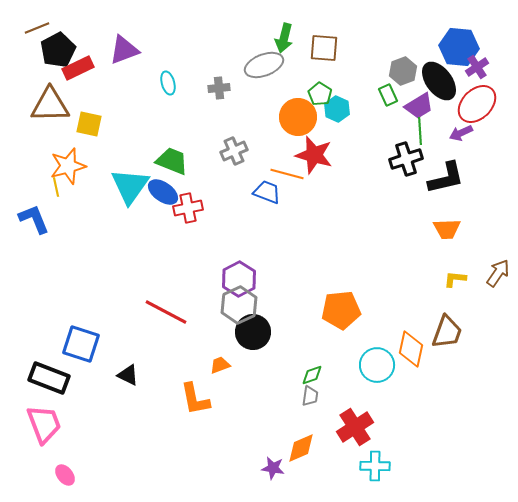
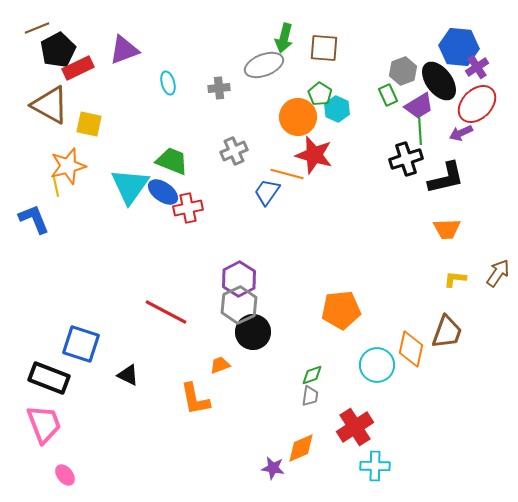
brown triangle at (50, 105): rotated 30 degrees clockwise
blue trapezoid at (267, 192): rotated 76 degrees counterclockwise
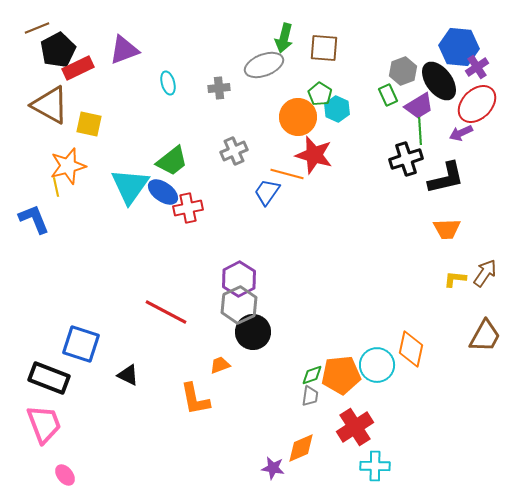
green trapezoid at (172, 161): rotated 120 degrees clockwise
brown arrow at (498, 273): moved 13 px left
orange pentagon at (341, 310): moved 65 px down
brown trapezoid at (447, 332): moved 38 px right, 4 px down; rotated 9 degrees clockwise
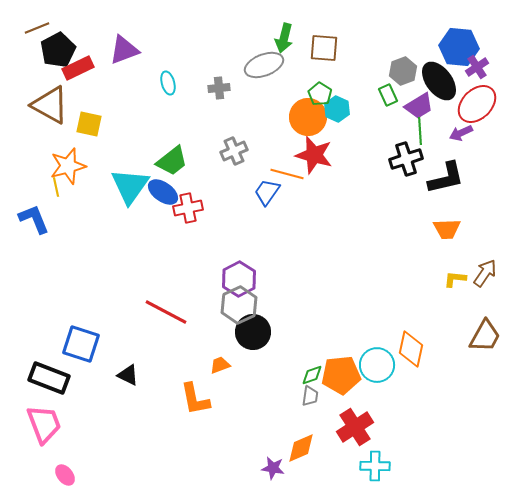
orange circle at (298, 117): moved 10 px right
